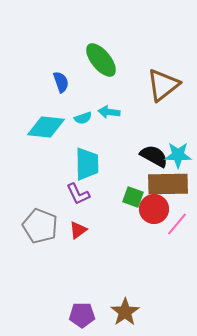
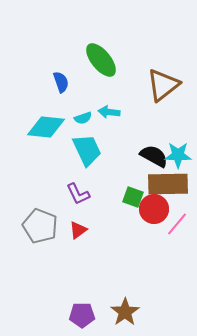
cyan trapezoid: moved 14 px up; rotated 24 degrees counterclockwise
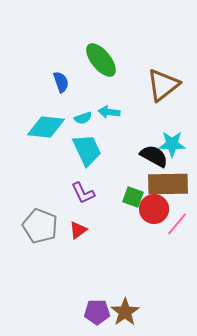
cyan star: moved 6 px left, 11 px up
purple L-shape: moved 5 px right, 1 px up
purple pentagon: moved 15 px right, 3 px up
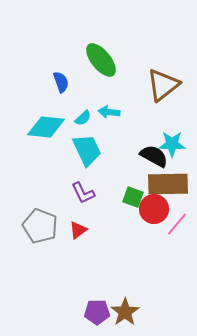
cyan semicircle: rotated 24 degrees counterclockwise
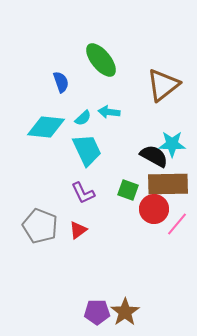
green square: moved 5 px left, 7 px up
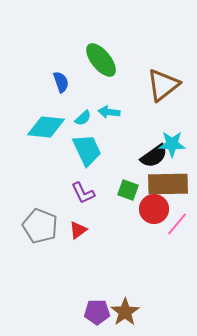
black semicircle: rotated 116 degrees clockwise
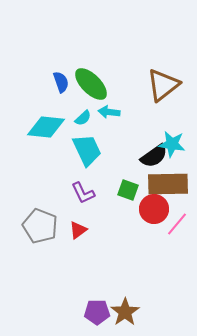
green ellipse: moved 10 px left, 24 px down; rotated 6 degrees counterclockwise
cyan star: rotated 8 degrees clockwise
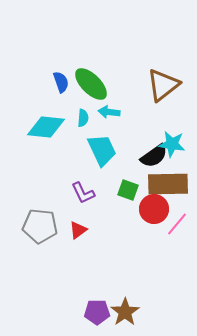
cyan semicircle: rotated 42 degrees counterclockwise
cyan trapezoid: moved 15 px right
gray pentagon: rotated 16 degrees counterclockwise
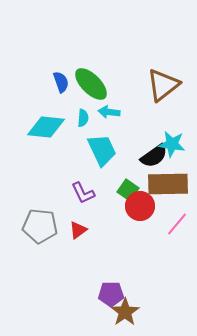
green square: rotated 15 degrees clockwise
red circle: moved 14 px left, 3 px up
purple pentagon: moved 14 px right, 18 px up
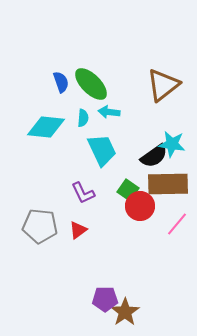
purple pentagon: moved 6 px left, 5 px down
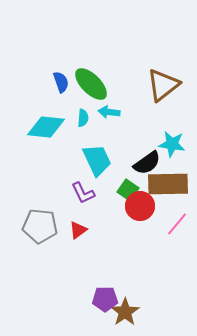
cyan trapezoid: moved 5 px left, 10 px down
black semicircle: moved 7 px left, 7 px down
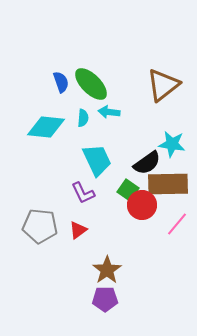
red circle: moved 2 px right, 1 px up
brown star: moved 18 px left, 42 px up
